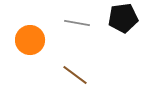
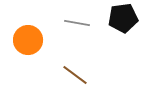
orange circle: moved 2 px left
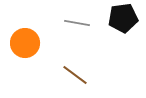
orange circle: moved 3 px left, 3 px down
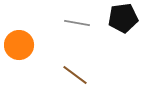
orange circle: moved 6 px left, 2 px down
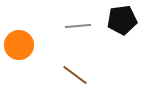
black pentagon: moved 1 px left, 2 px down
gray line: moved 1 px right, 3 px down; rotated 15 degrees counterclockwise
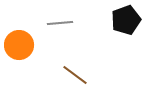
black pentagon: moved 4 px right; rotated 12 degrees counterclockwise
gray line: moved 18 px left, 3 px up
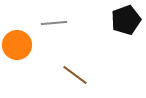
gray line: moved 6 px left
orange circle: moved 2 px left
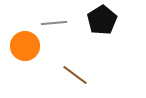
black pentagon: moved 24 px left; rotated 12 degrees counterclockwise
orange circle: moved 8 px right, 1 px down
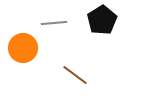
orange circle: moved 2 px left, 2 px down
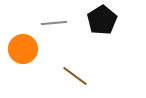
orange circle: moved 1 px down
brown line: moved 1 px down
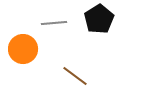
black pentagon: moved 3 px left, 1 px up
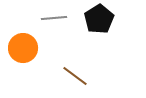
gray line: moved 5 px up
orange circle: moved 1 px up
